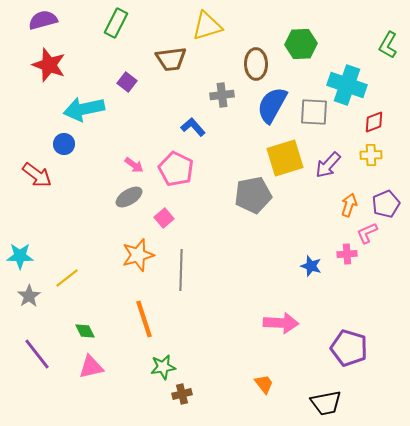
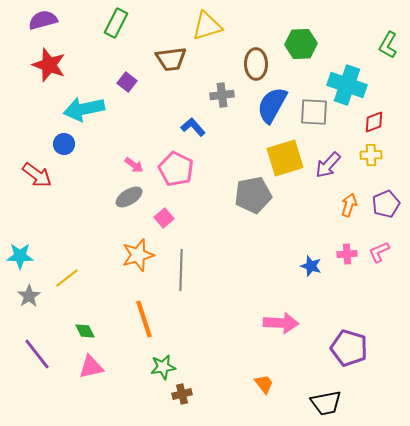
pink L-shape at (367, 233): moved 12 px right, 19 px down
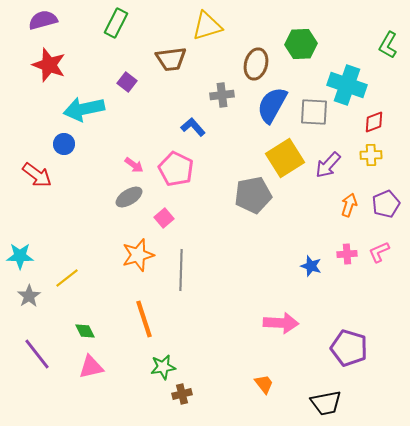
brown ellipse at (256, 64): rotated 16 degrees clockwise
yellow square at (285, 158): rotated 15 degrees counterclockwise
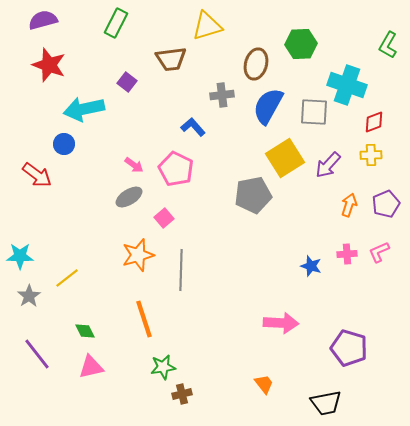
blue semicircle at (272, 105): moved 4 px left, 1 px down
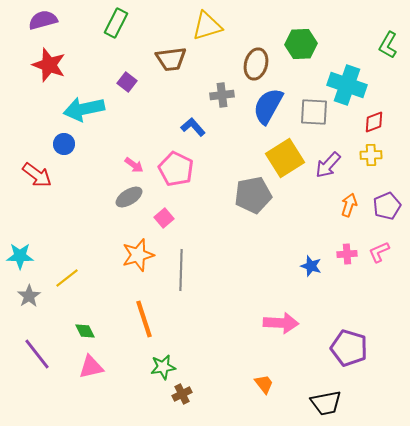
purple pentagon at (386, 204): moved 1 px right, 2 px down
brown cross at (182, 394): rotated 12 degrees counterclockwise
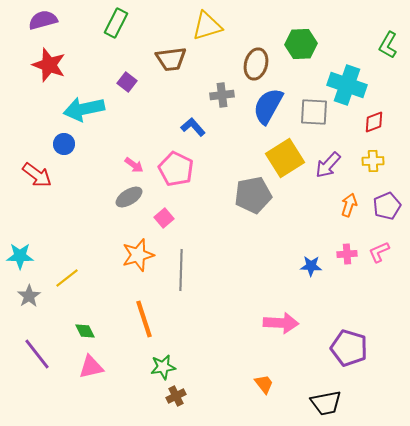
yellow cross at (371, 155): moved 2 px right, 6 px down
blue star at (311, 266): rotated 15 degrees counterclockwise
brown cross at (182, 394): moved 6 px left, 2 px down
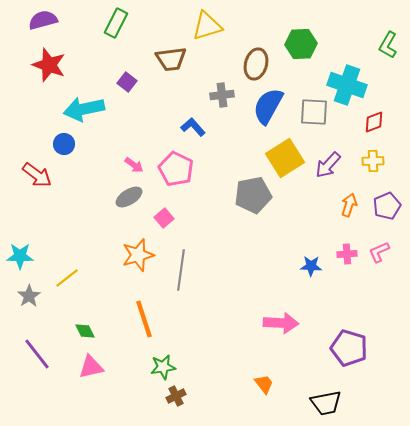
gray line at (181, 270): rotated 6 degrees clockwise
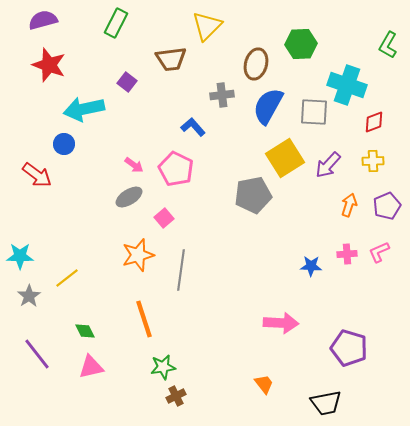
yellow triangle at (207, 26): rotated 28 degrees counterclockwise
